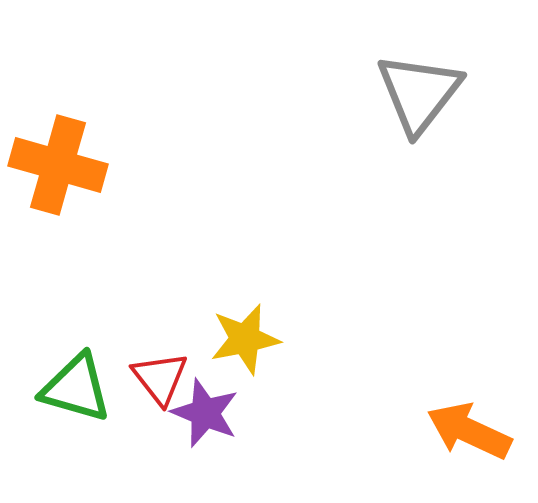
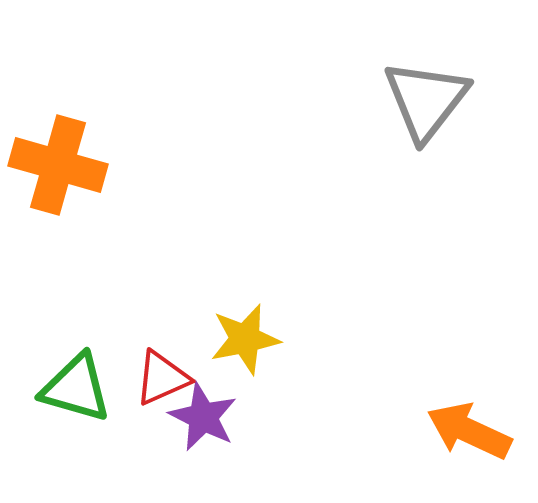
gray triangle: moved 7 px right, 7 px down
red triangle: moved 2 px right; rotated 44 degrees clockwise
purple star: moved 2 px left, 4 px down; rotated 4 degrees clockwise
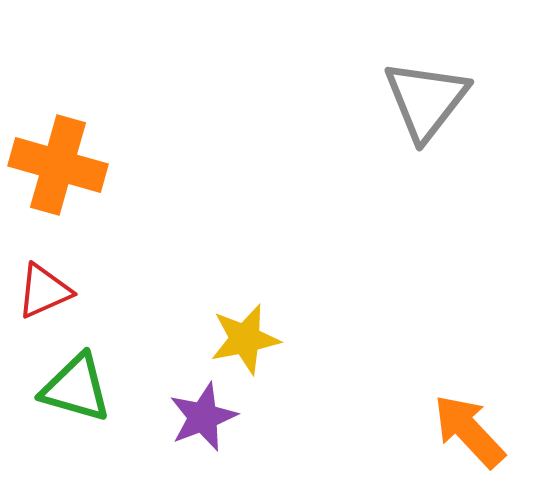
red triangle: moved 118 px left, 87 px up
purple star: rotated 24 degrees clockwise
orange arrow: rotated 22 degrees clockwise
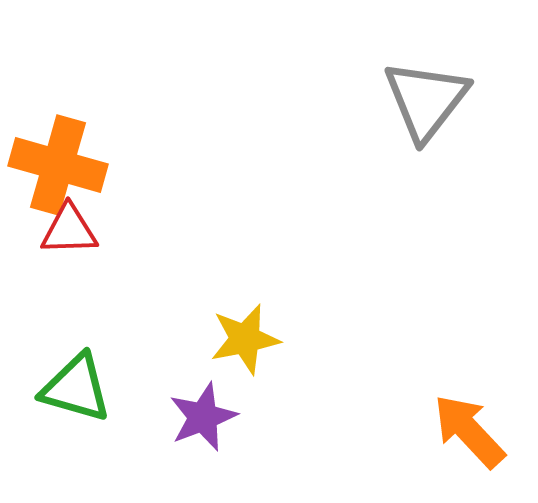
red triangle: moved 25 px right, 61 px up; rotated 22 degrees clockwise
